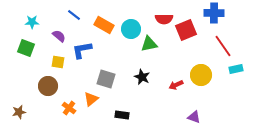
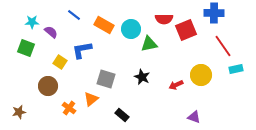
purple semicircle: moved 8 px left, 4 px up
yellow square: moved 2 px right; rotated 24 degrees clockwise
black rectangle: rotated 32 degrees clockwise
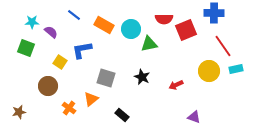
yellow circle: moved 8 px right, 4 px up
gray square: moved 1 px up
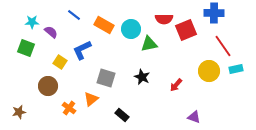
blue L-shape: rotated 15 degrees counterclockwise
red arrow: rotated 24 degrees counterclockwise
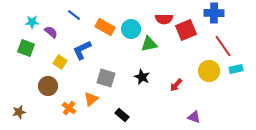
orange rectangle: moved 1 px right, 2 px down
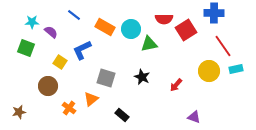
red square: rotated 10 degrees counterclockwise
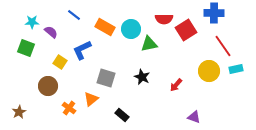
brown star: rotated 16 degrees counterclockwise
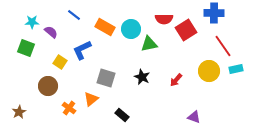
red arrow: moved 5 px up
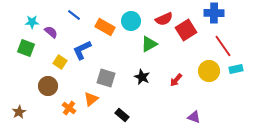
red semicircle: rotated 24 degrees counterclockwise
cyan circle: moved 8 px up
green triangle: rotated 18 degrees counterclockwise
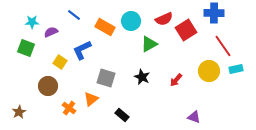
purple semicircle: rotated 64 degrees counterclockwise
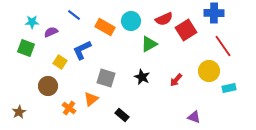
cyan rectangle: moved 7 px left, 19 px down
